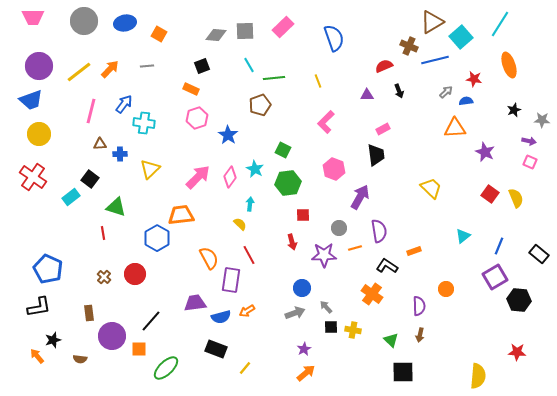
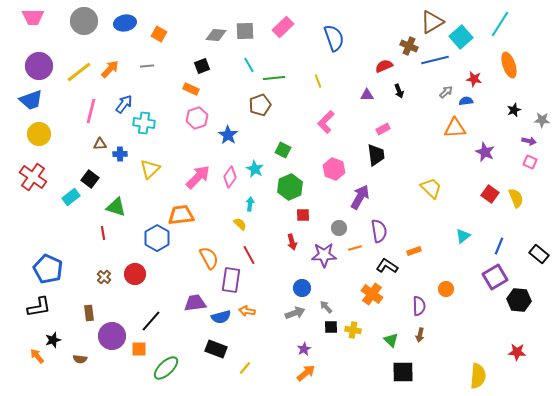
green hexagon at (288, 183): moved 2 px right, 4 px down; rotated 15 degrees counterclockwise
orange arrow at (247, 311): rotated 42 degrees clockwise
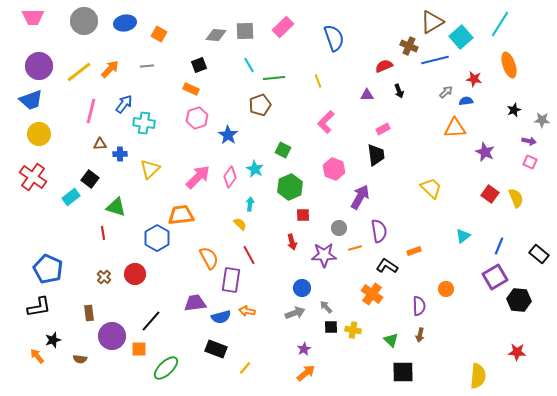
black square at (202, 66): moved 3 px left, 1 px up
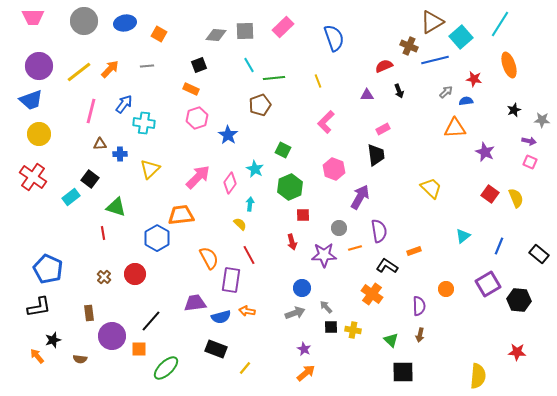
pink diamond at (230, 177): moved 6 px down
purple square at (495, 277): moved 7 px left, 7 px down
purple star at (304, 349): rotated 16 degrees counterclockwise
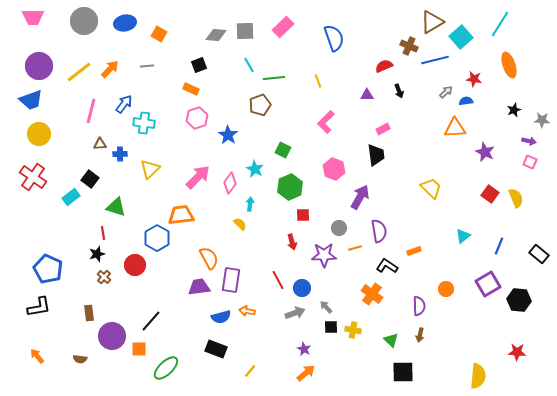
red line at (249, 255): moved 29 px right, 25 px down
red circle at (135, 274): moved 9 px up
purple trapezoid at (195, 303): moved 4 px right, 16 px up
black star at (53, 340): moved 44 px right, 86 px up
yellow line at (245, 368): moved 5 px right, 3 px down
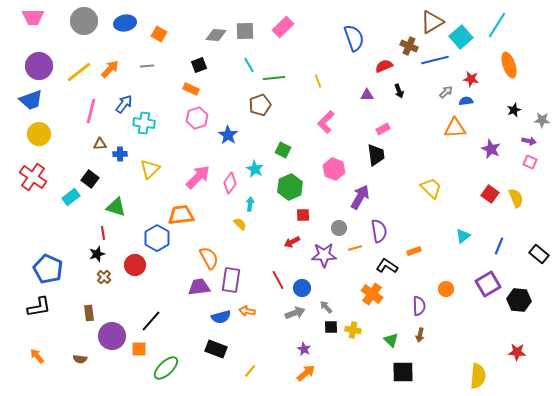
cyan line at (500, 24): moved 3 px left, 1 px down
blue semicircle at (334, 38): moved 20 px right
red star at (474, 79): moved 3 px left
purple star at (485, 152): moved 6 px right, 3 px up
red arrow at (292, 242): rotated 77 degrees clockwise
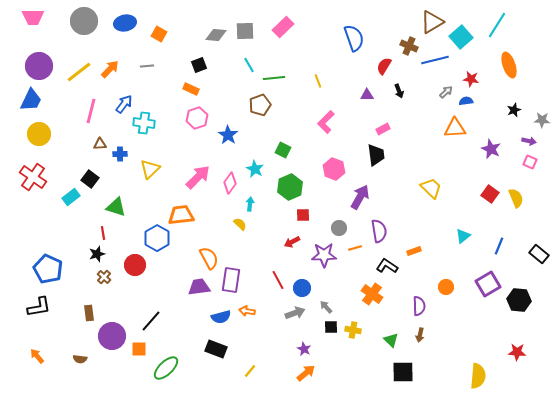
red semicircle at (384, 66): rotated 36 degrees counterclockwise
blue trapezoid at (31, 100): rotated 45 degrees counterclockwise
orange circle at (446, 289): moved 2 px up
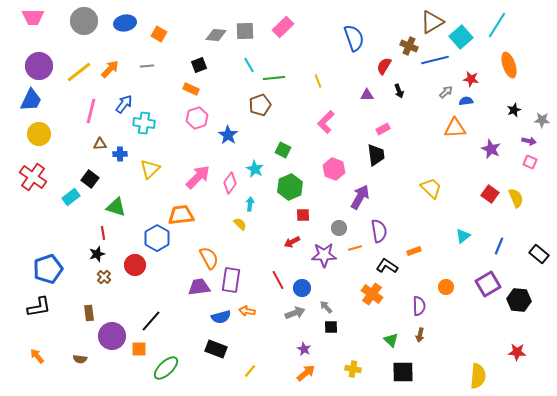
blue pentagon at (48, 269): rotated 28 degrees clockwise
yellow cross at (353, 330): moved 39 px down
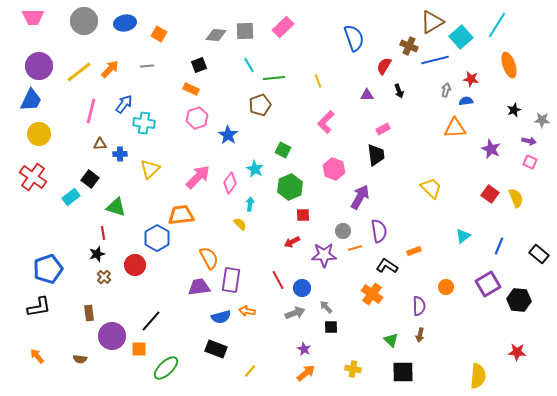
gray arrow at (446, 92): moved 2 px up; rotated 32 degrees counterclockwise
gray circle at (339, 228): moved 4 px right, 3 px down
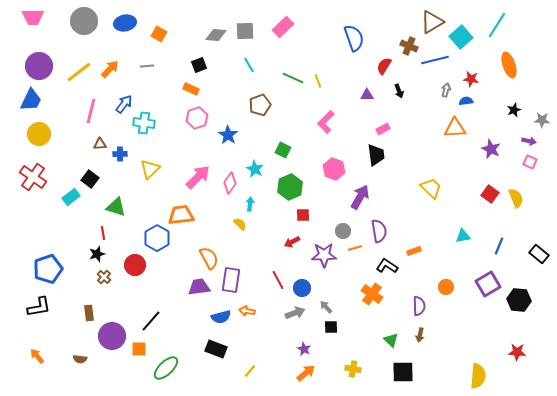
green line at (274, 78): moved 19 px right; rotated 30 degrees clockwise
cyan triangle at (463, 236): rotated 28 degrees clockwise
